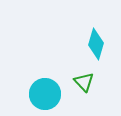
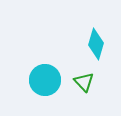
cyan circle: moved 14 px up
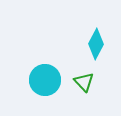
cyan diamond: rotated 12 degrees clockwise
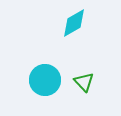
cyan diamond: moved 22 px left, 21 px up; rotated 32 degrees clockwise
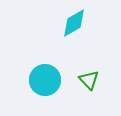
green triangle: moved 5 px right, 2 px up
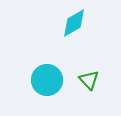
cyan circle: moved 2 px right
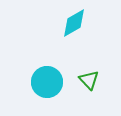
cyan circle: moved 2 px down
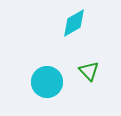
green triangle: moved 9 px up
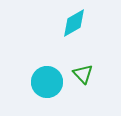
green triangle: moved 6 px left, 3 px down
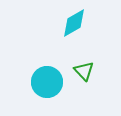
green triangle: moved 1 px right, 3 px up
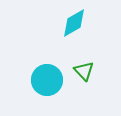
cyan circle: moved 2 px up
